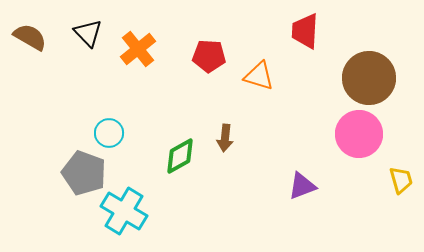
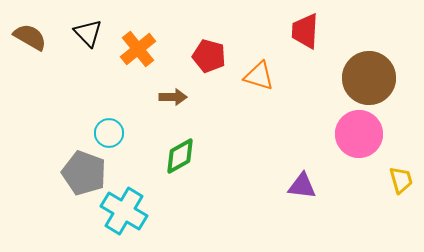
red pentagon: rotated 12 degrees clockwise
brown arrow: moved 52 px left, 41 px up; rotated 96 degrees counterclockwise
purple triangle: rotated 28 degrees clockwise
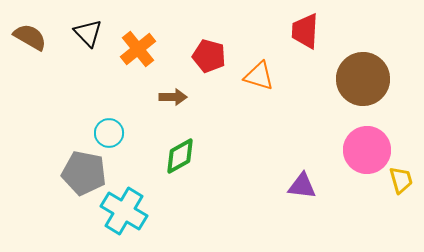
brown circle: moved 6 px left, 1 px down
pink circle: moved 8 px right, 16 px down
gray pentagon: rotated 9 degrees counterclockwise
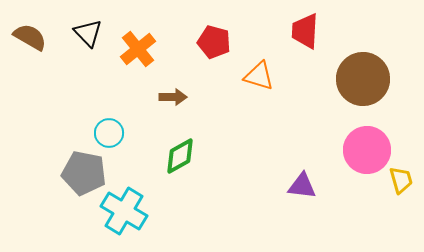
red pentagon: moved 5 px right, 14 px up
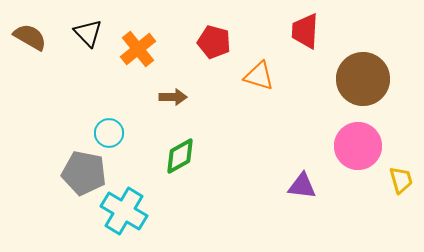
pink circle: moved 9 px left, 4 px up
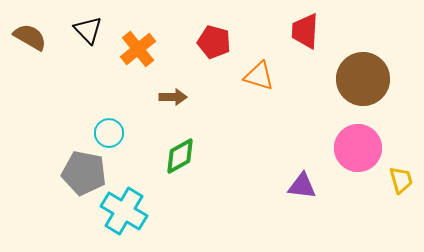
black triangle: moved 3 px up
pink circle: moved 2 px down
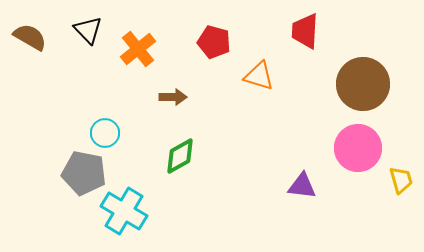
brown circle: moved 5 px down
cyan circle: moved 4 px left
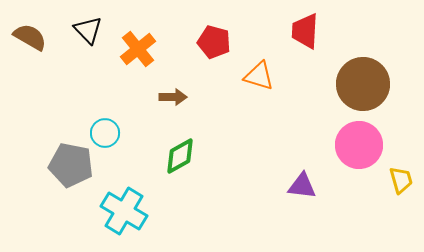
pink circle: moved 1 px right, 3 px up
gray pentagon: moved 13 px left, 8 px up
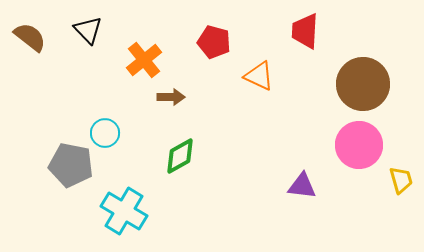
brown semicircle: rotated 8 degrees clockwise
orange cross: moved 6 px right, 11 px down
orange triangle: rotated 8 degrees clockwise
brown arrow: moved 2 px left
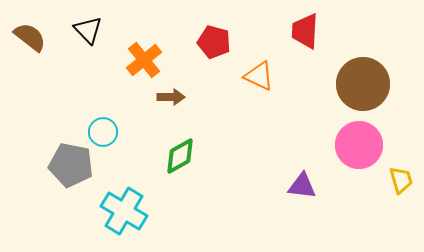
cyan circle: moved 2 px left, 1 px up
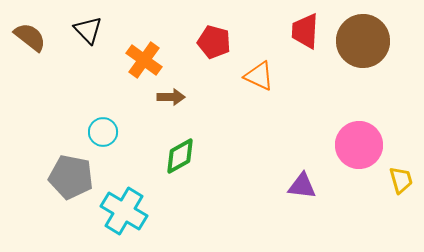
orange cross: rotated 15 degrees counterclockwise
brown circle: moved 43 px up
gray pentagon: moved 12 px down
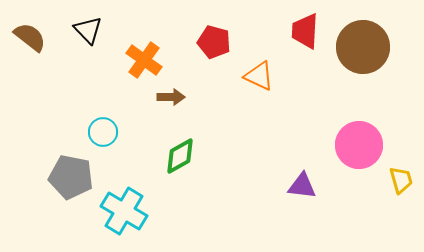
brown circle: moved 6 px down
